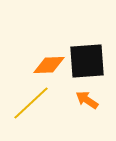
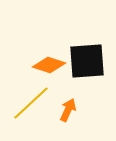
orange diamond: rotated 20 degrees clockwise
orange arrow: moved 19 px left, 10 px down; rotated 80 degrees clockwise
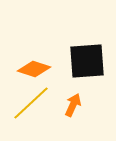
orange diamond: moved 15 px left, 4 px down
orange arrow: moved 5 px right, 5 px up
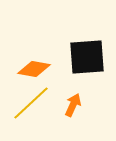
black square: moved 4 px up
orange diamond: rotated 8 degrees counterclockwise
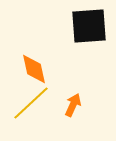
black square: moved 2 px right, 31 px up
orange diamond: rotated 68 degrees clockwise
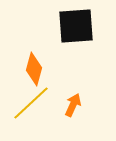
black square: moved 13 px left
orange diamond: rotated 28 degrees clockwise
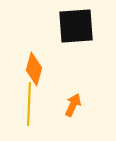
yellow line: moved 2 px left, 1 px down; rotated 45 degrees counterclockwise
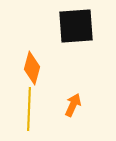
orange diamond: moved 2 px left, 1 px up
yellow line: moved 5 px down
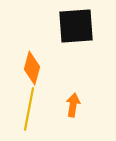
orange arrow: rotated 15 degrees counterclockwise
yellow line: rotated 9 degrees clockwise
